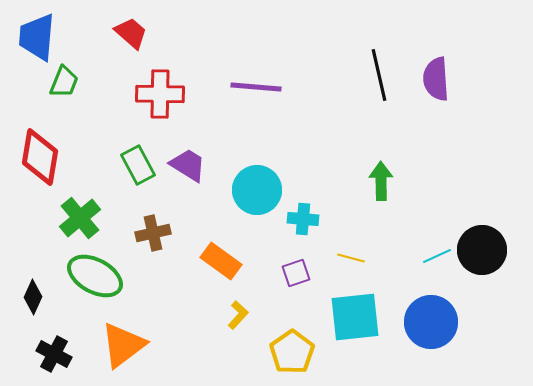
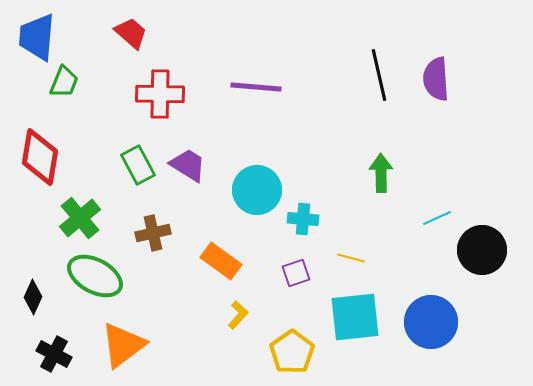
green arrow: moved 8 px up
cyan line: moved 38 px up
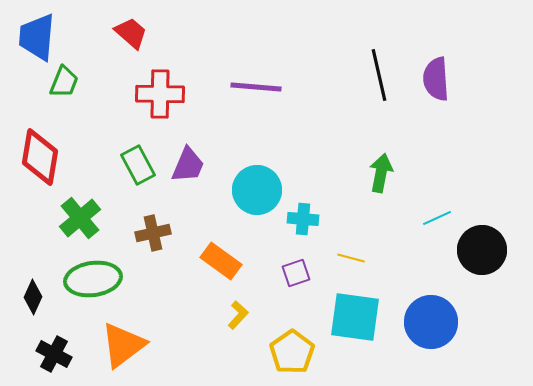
purple trapezoid: rotated 81 degrees clockwise
green arrow: rotated 12 degrees clockwise
green ellipse: moved 2 px left, 3 px down; rotated 36 degrees counterclockwise
cyan square: rotated 14 degrees clockwise
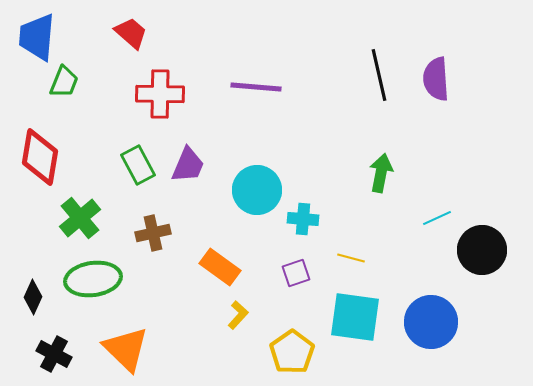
orange rectangle: moved 1 px left, 6 px down
orange triangle: moved 3 px right, 4 px down; rotated 39 degrees counterclockwise
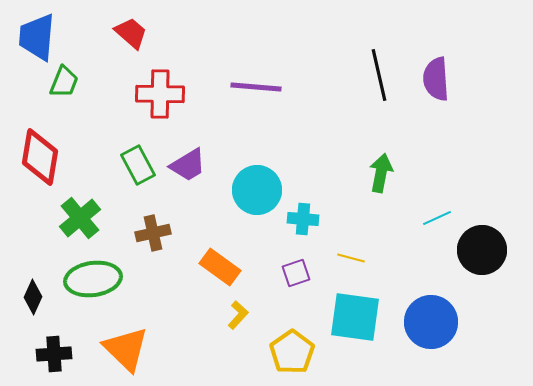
purple trapezoid: rotated 36 degrees clockwise
black cross: rotated 32 degrees counterclockwise
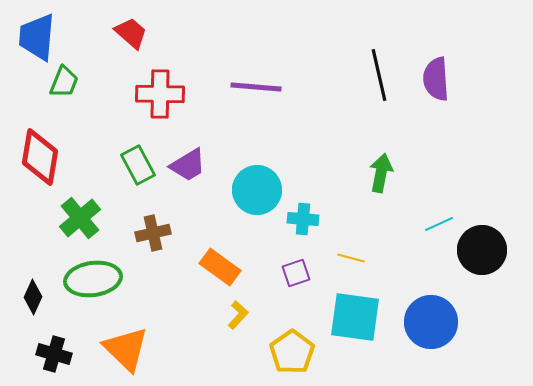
cyan line: moved 2 px right, 6 px down
black cross: rotated 20 degrees clockwise
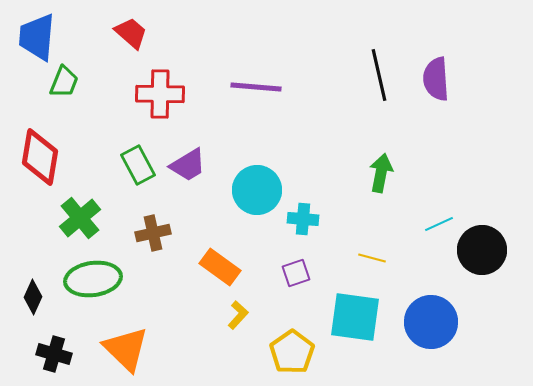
yellow line: moved 21 px right
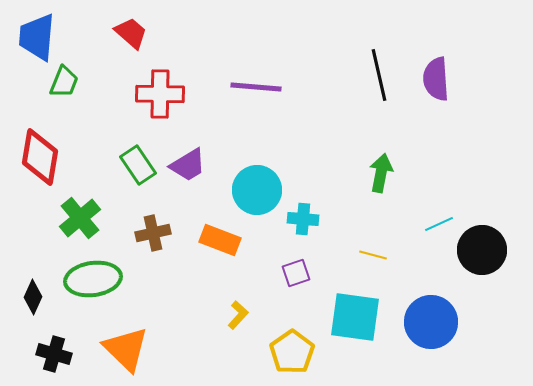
green rectangle: rotated 6 degrees counterclockwise
yellow line: moved 1 px right, 3 px up
orange rectangle: moved 27 px up; rotated 15 degrees counterclockwise
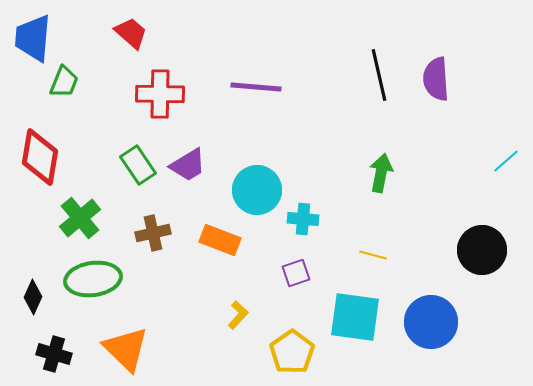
blue trapezoid: moved 4 px left, 1 px down
cyan line: moved 67 px right, 63 px up; rotated 16 degrees counterclockwise
